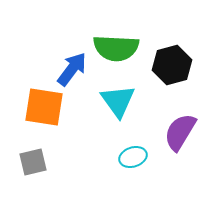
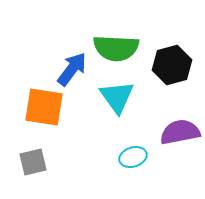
cyan triangle: moved 1 px left, 4 px up
purple semicircle: rotated 48 degrees clockwise
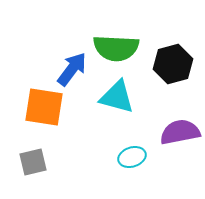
black hexagon: moved 1 px right, 1 px up
cyan triangle: rotated 39 degrees counterclockwise
cyan ellipse: moved 1 px left
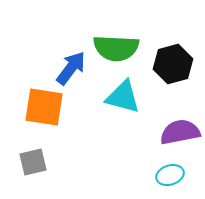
blue arrow: moved 1 px left, 1 px up
cyan triangle: moved 6 px right
cyan ellipse: moved 38 px right, 18 px down
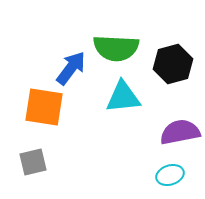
cyan triangle: rotated 21 degrees counterclockwise
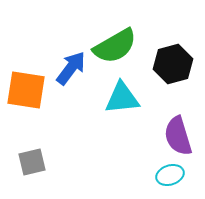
green semicircle: moved 1 px left, 2 px up; rotated 33 degrees counterclockwise
cyan triangle: moved 1 px left, 1 px down
orange square: moved 18 px left, 17 px up
purple semicircle: moved 2 px left, 4 px down; rotated 96 degrees counterclockwise
gray square: moved 1 px left
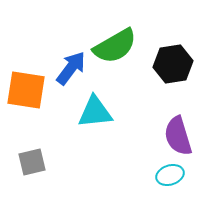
black hexagon: rotated 6 degrees clockwise
cyan triangle: moved 27 px left, 14 px down
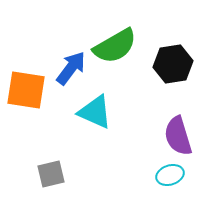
cyan triangle: rotated 30 degrees clockwise
gray square: moved 19 px right, 12 px down
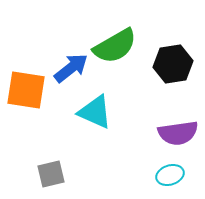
blue arrow: rotated 15 degrees clockwise
purple semicircle: moved 3 px up; rotated 81 degrees counterclockwise
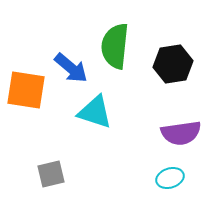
green semicircle: rotated 126 degrees clockwise
blue arrow: rotated 78 degrees clockwise
cyan triangle: rotated 6 degrees counterclockwise
purple semicircle: moved 3 px right
cyan ellipse: moved 3 px down
